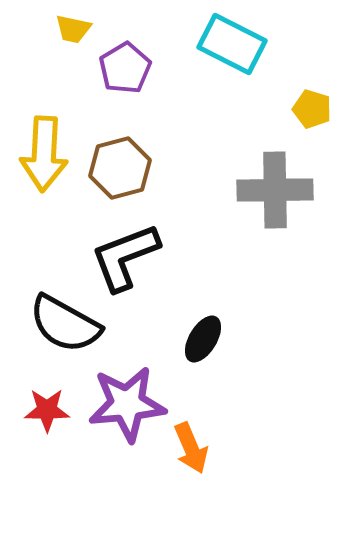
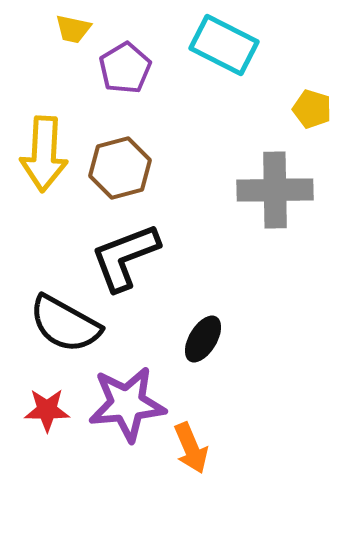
cyan rectangle: moved 8 px left, 1 px down
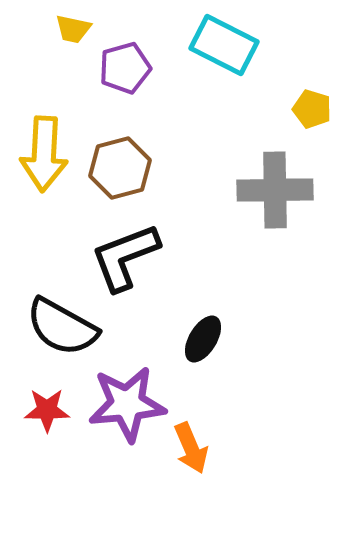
purple pentagon: rotated 15 degrees clockwise
black semicircle: moved 3 px left, 3 px down
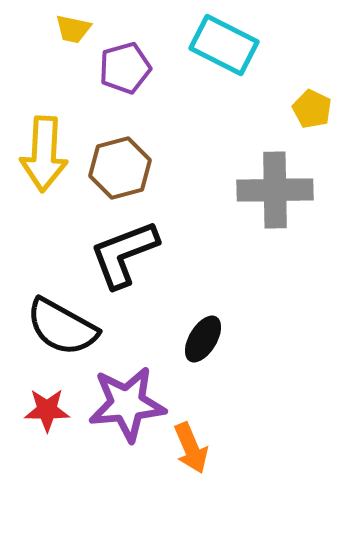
yellow pentagon: rotated 9 degrees clockwise
black L-shape: moved 1 px left, 3 px up
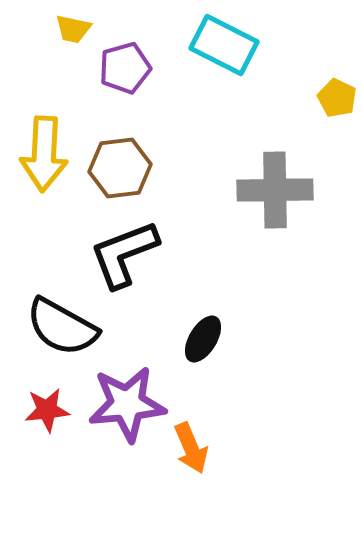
yellow pentagon: moved 25 px right, 11 px up
brown hexagon: rotated 8 degrees clockwise
red star: rotated 6 degrees counterclockwise
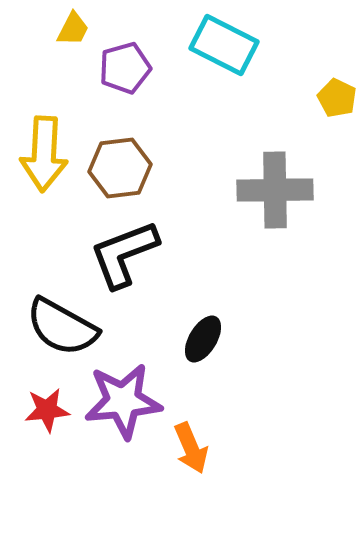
yellow trapezoid: rotated 75 degrees counterclockwise
purple star: moved 4 px left, 3 px up
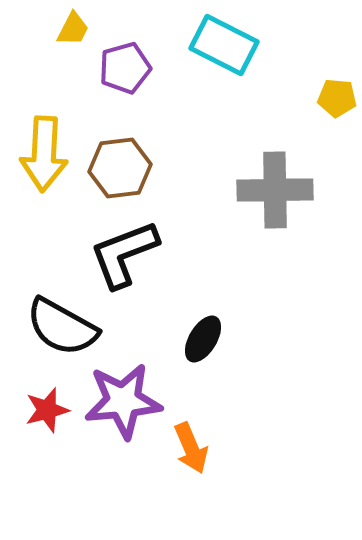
yellow pentagon: rotated 21 degrees counterclockwise
red star: rotated 9 degrees counterclockwise
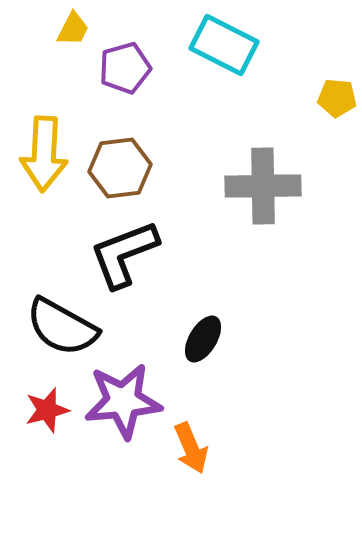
gray cross: moved 12 px left, 4 px up
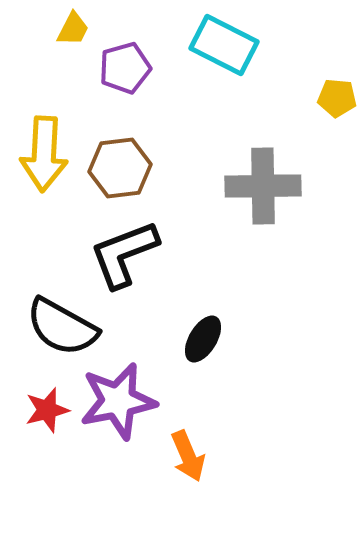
purple star: moved 5 px left; rotated 6 degrees counterclockwise
orange arrow: moved 3 px left, 8 px down
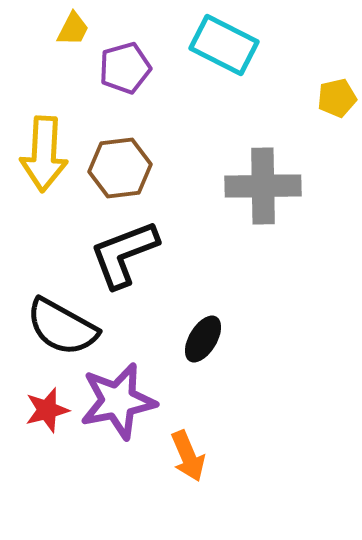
yellow pentagon: rotated 18 degrees counterclockwise
